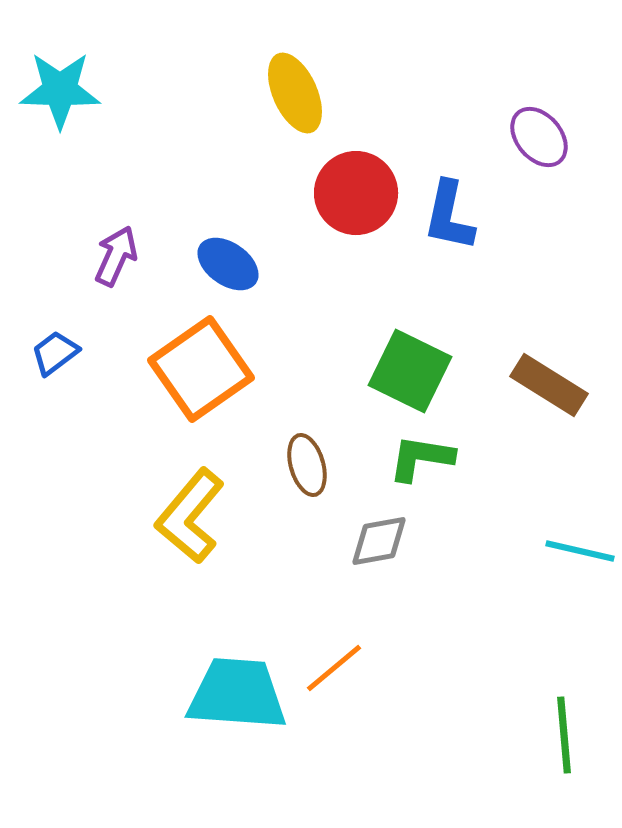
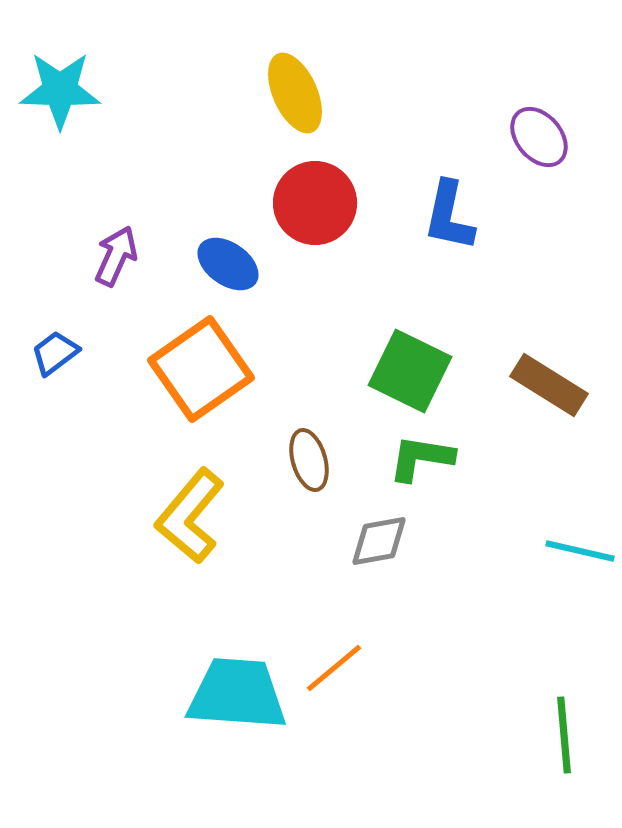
red circle: moved 41 px left, 10 px down
brown ellipse: moved 2 px right, 5 px up
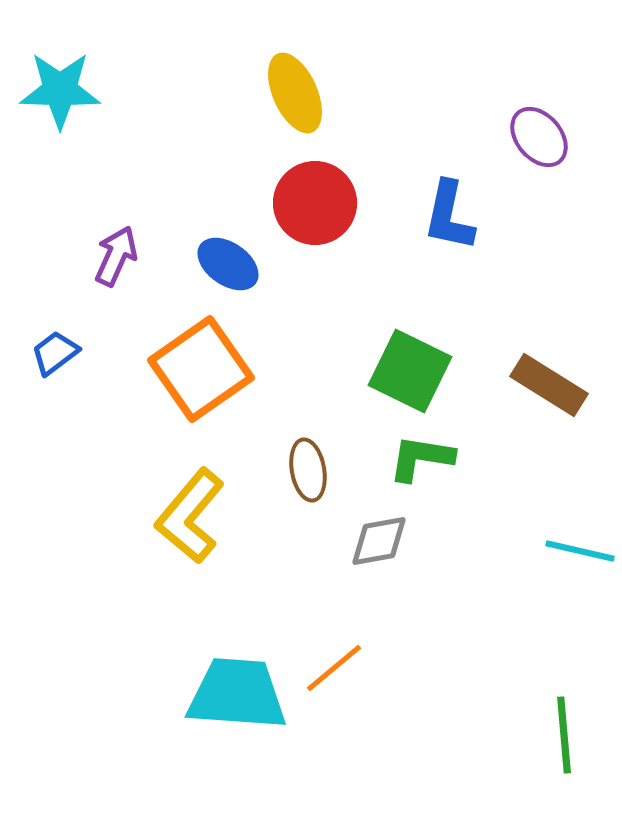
brown ellipse: moved 1 px left, 10 px down; rotated 6 degrees clockwise
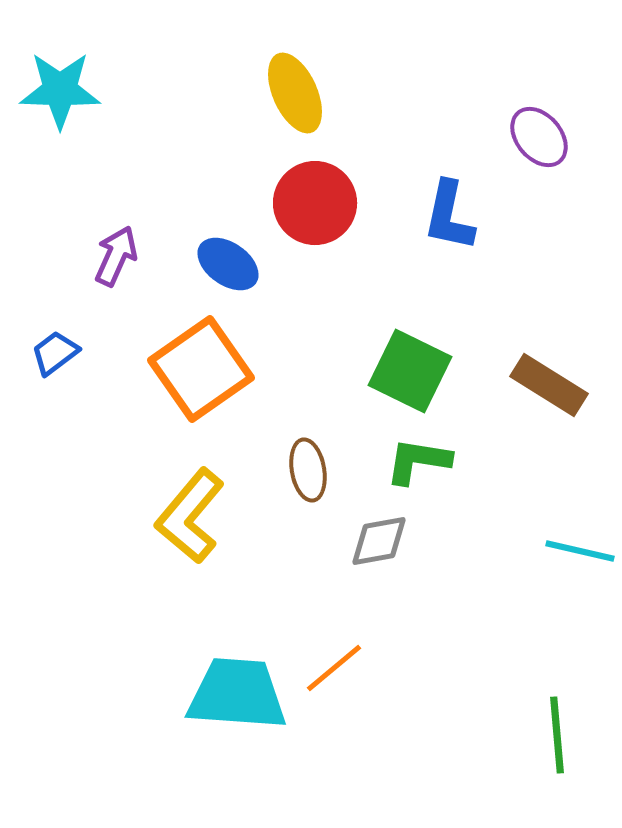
green L-shape: moved 3 px left, 3 px down
green line: moved 7 px left
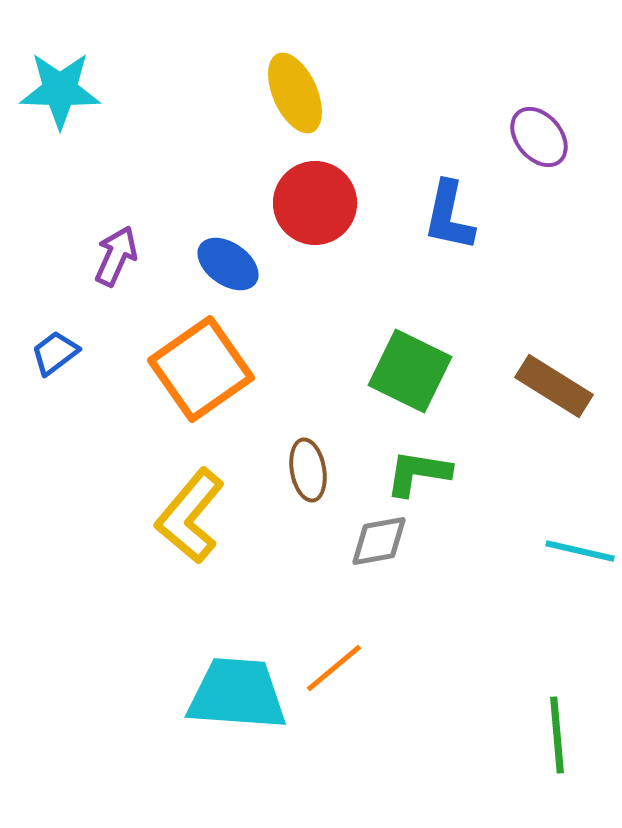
brown rectangle: moved 5 px right, 1 px down
green L-shape: moved 12 px down
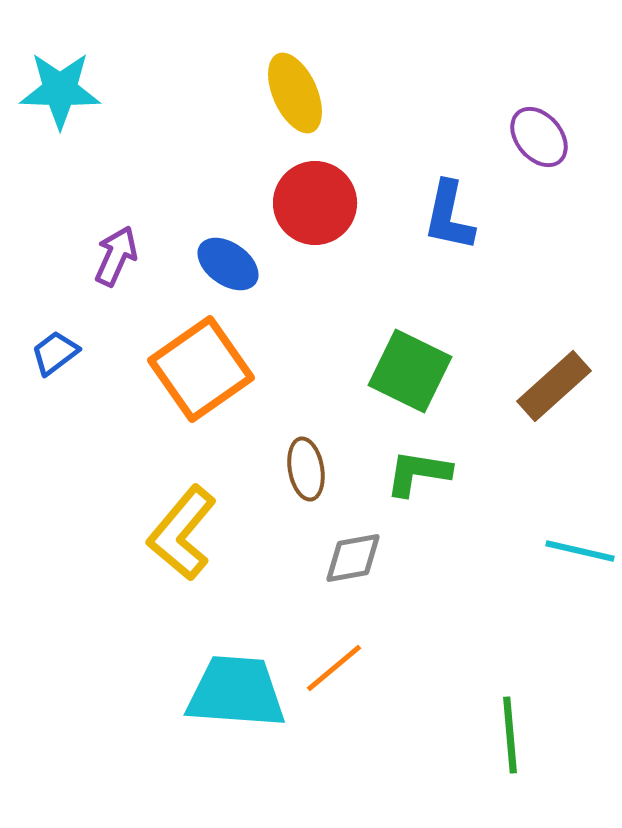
brown rectangle: rotated 74 degrees counterclockwise
brown ellipse: moved 2 px left, 1 px up
yellow L-shape: moved 8 px left, 17 px down
gray diamond: moved 26 px left, 17 px down
cyan trapezoid: moved 1 px left, 2 px up
green line: moved 47 px left
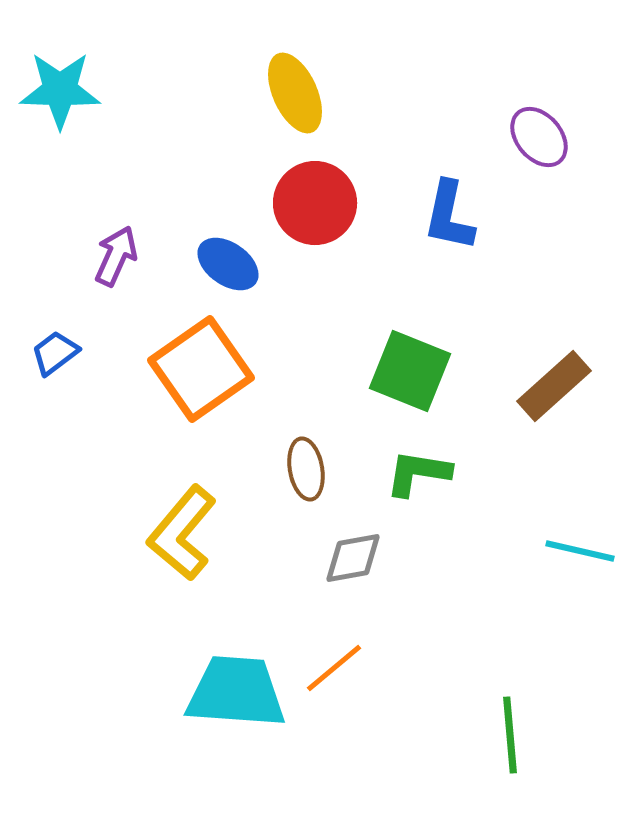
green square: rotated 4 degrees counterclockwise
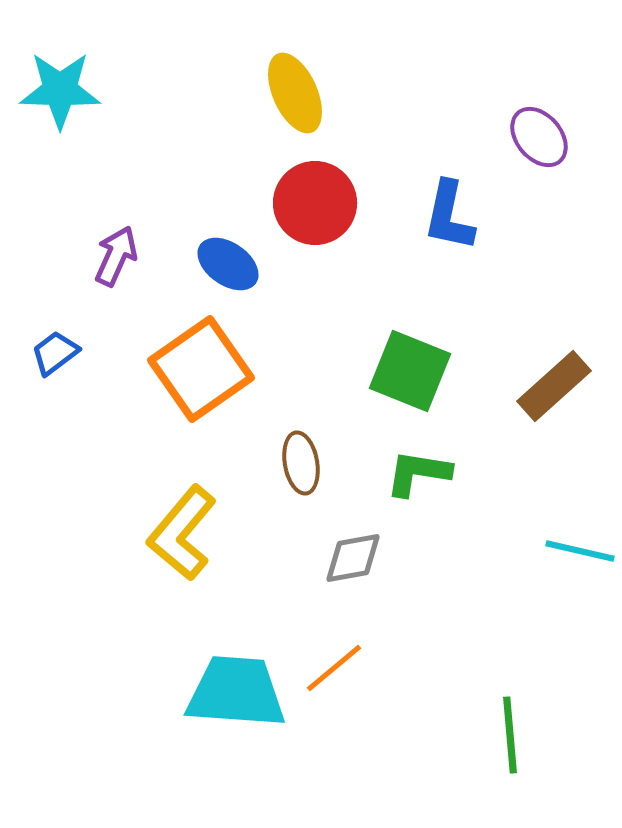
brown ellipse: moved 5 px left, 6 px up
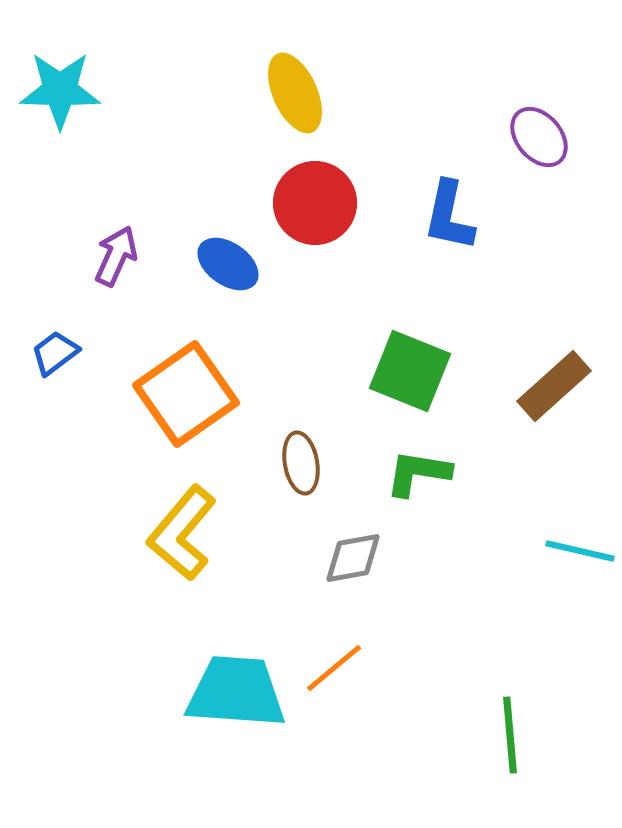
orange square: moved 15 px left, 25 px down
